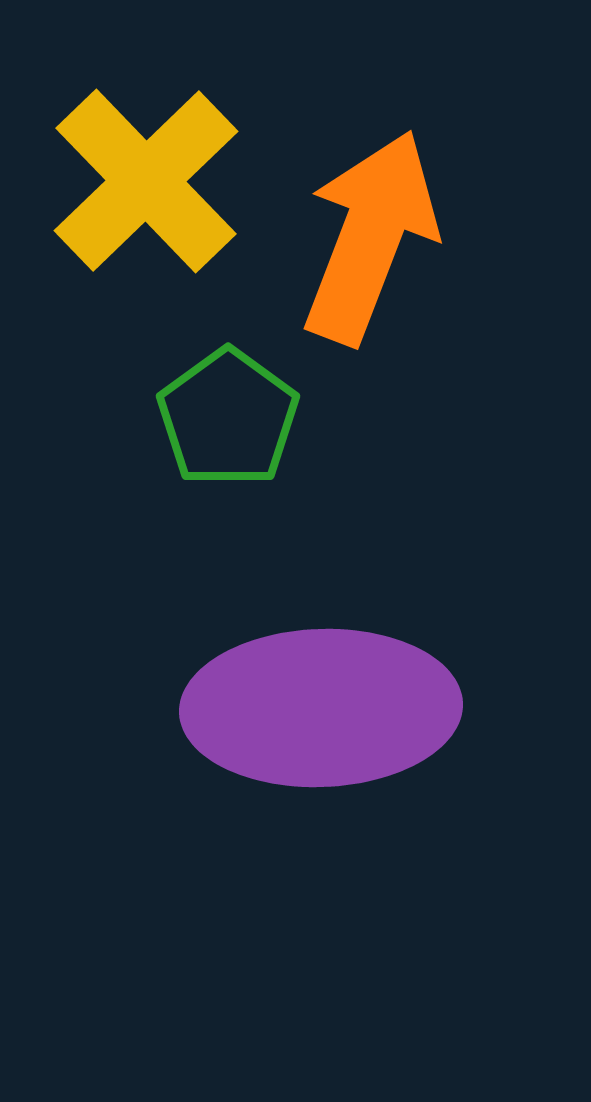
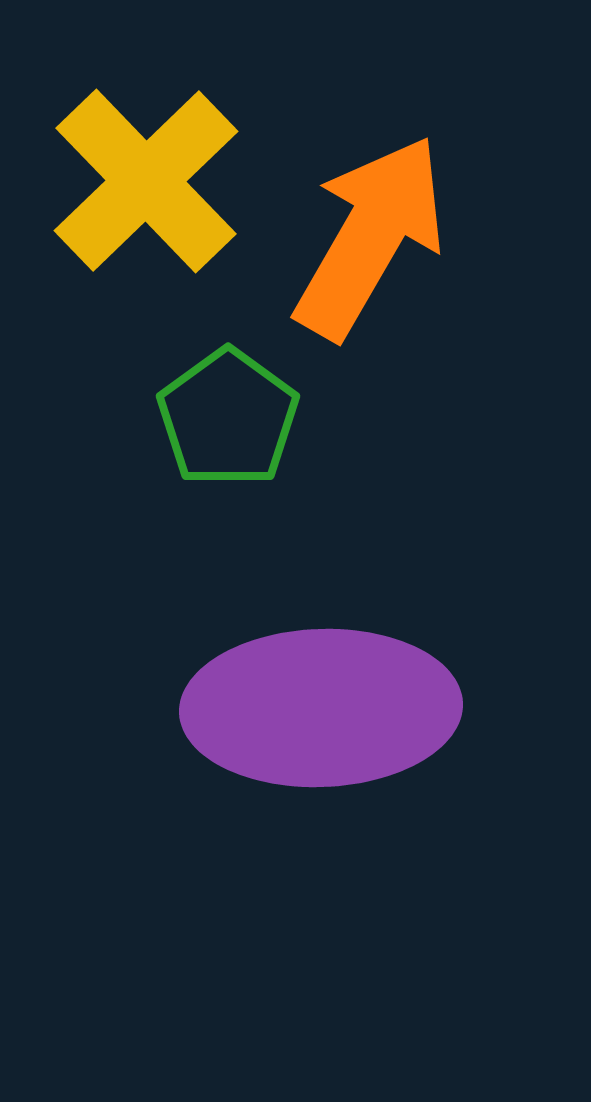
orange arrow: rotated 9 degrees clockwise
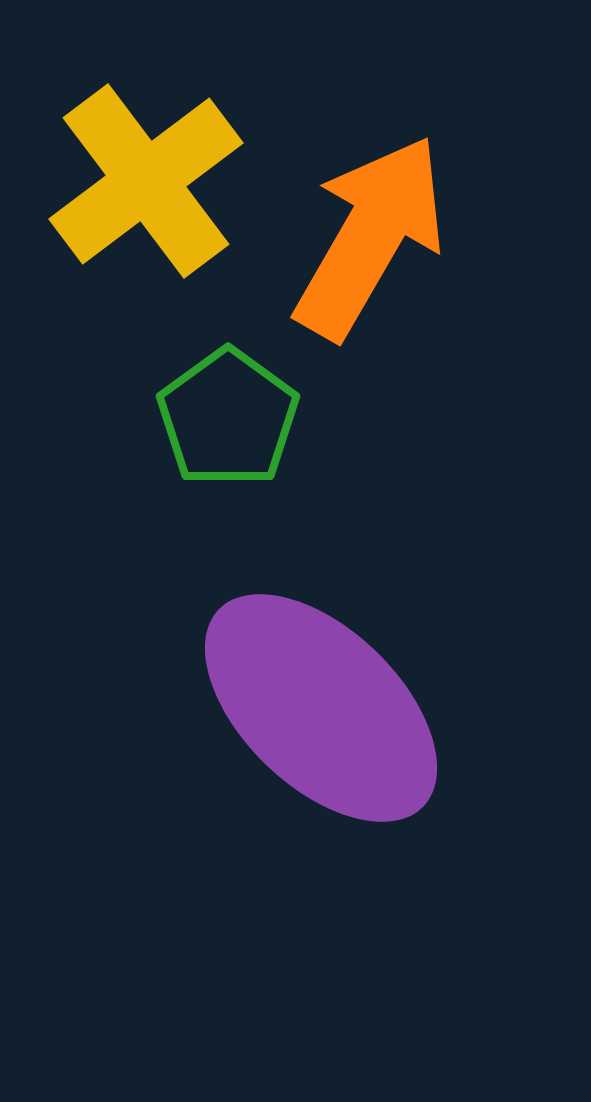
yellow cross: rotated 7 degrees clockwise
purple ellipse: rotated 46 degrees clockwise
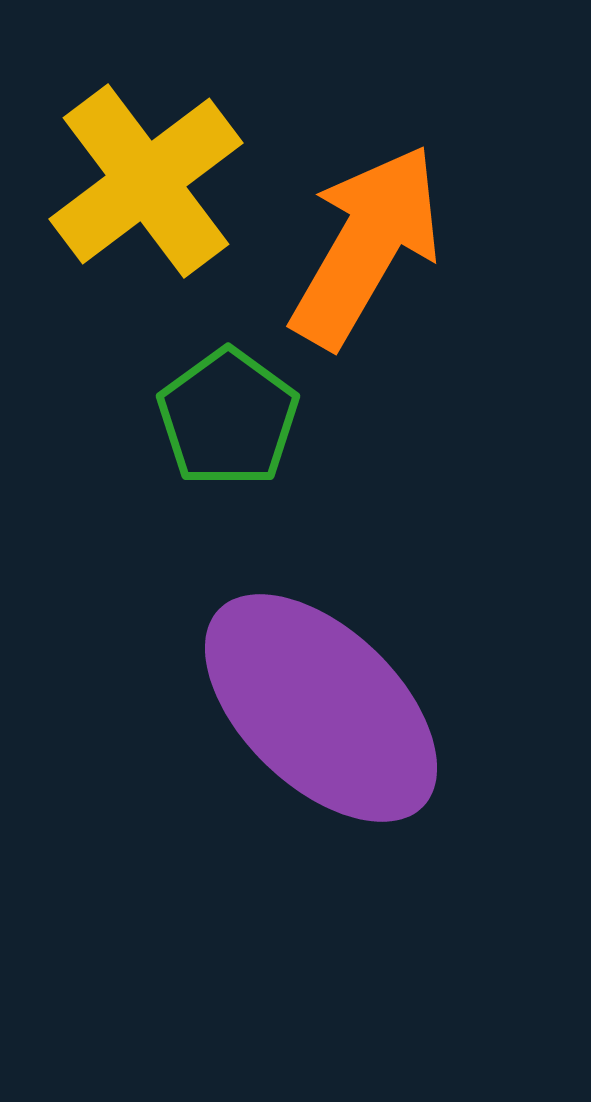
orange arrow: moved 4 px left, 9 px down
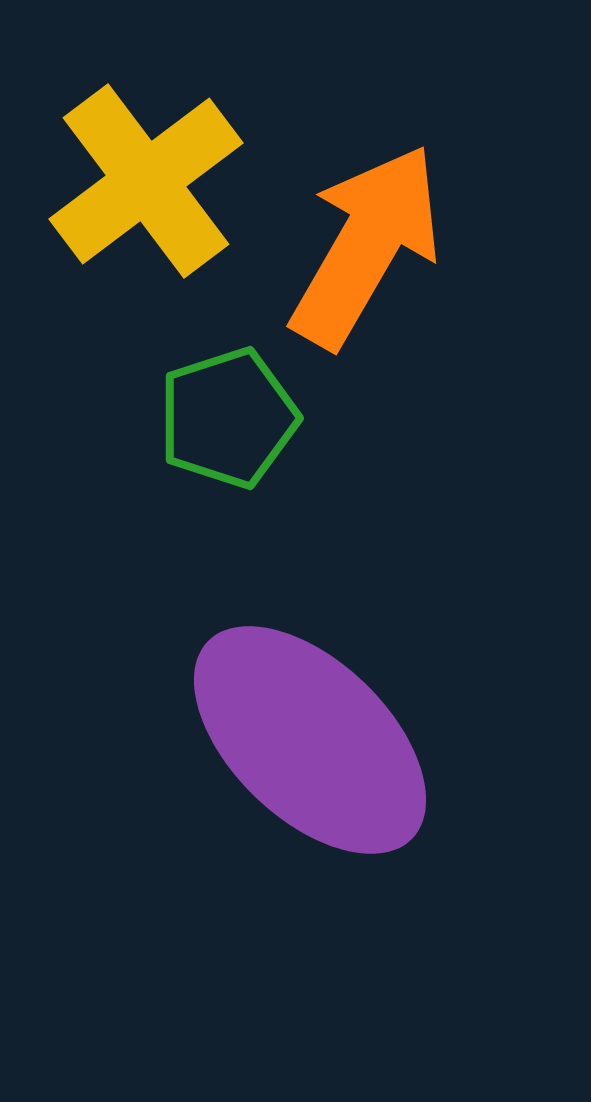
green pentagon: rotated 18 degrees clockwise
purple ellipse: moved 11 px left, 32 px down
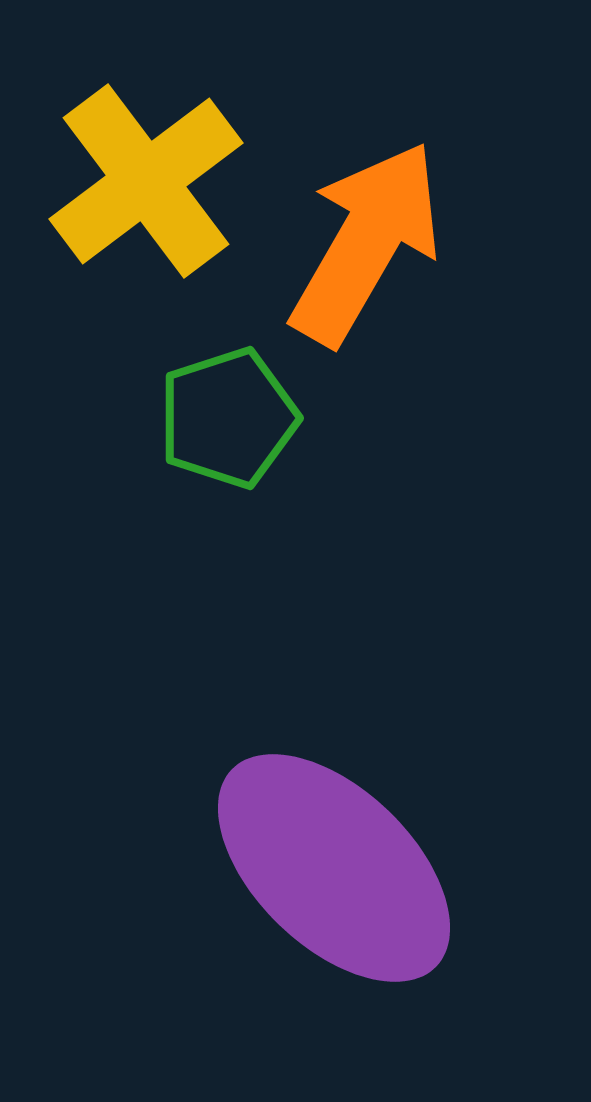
orange arrow: moved 3 px up
purple ellipse: moved 24 px right, 128 px down
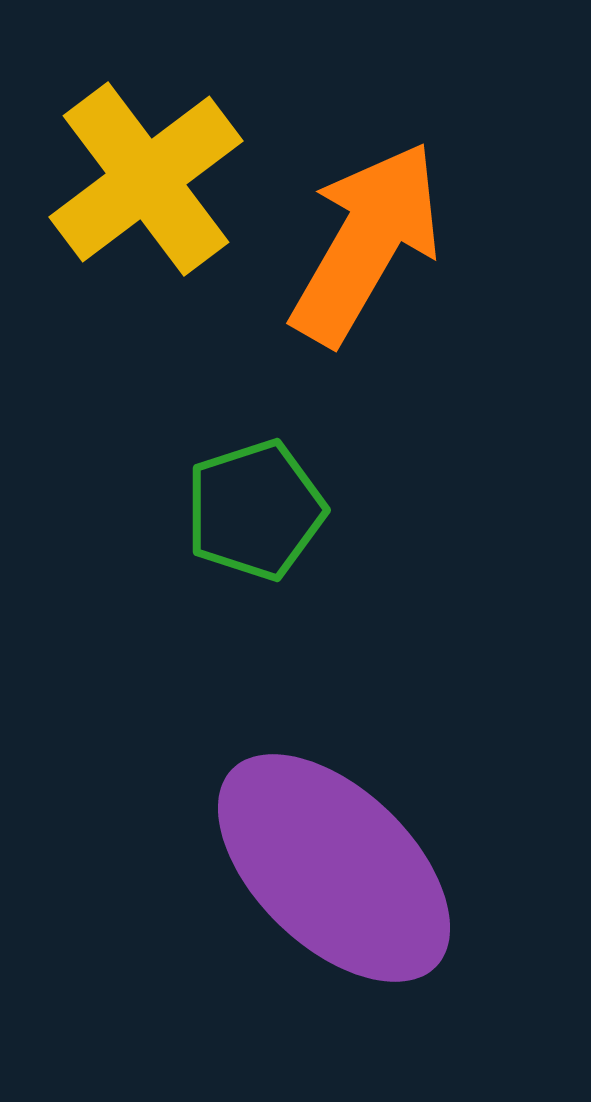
yellow cross: moved 2 px up
green pentagon: moved 27 px right, 92 px down
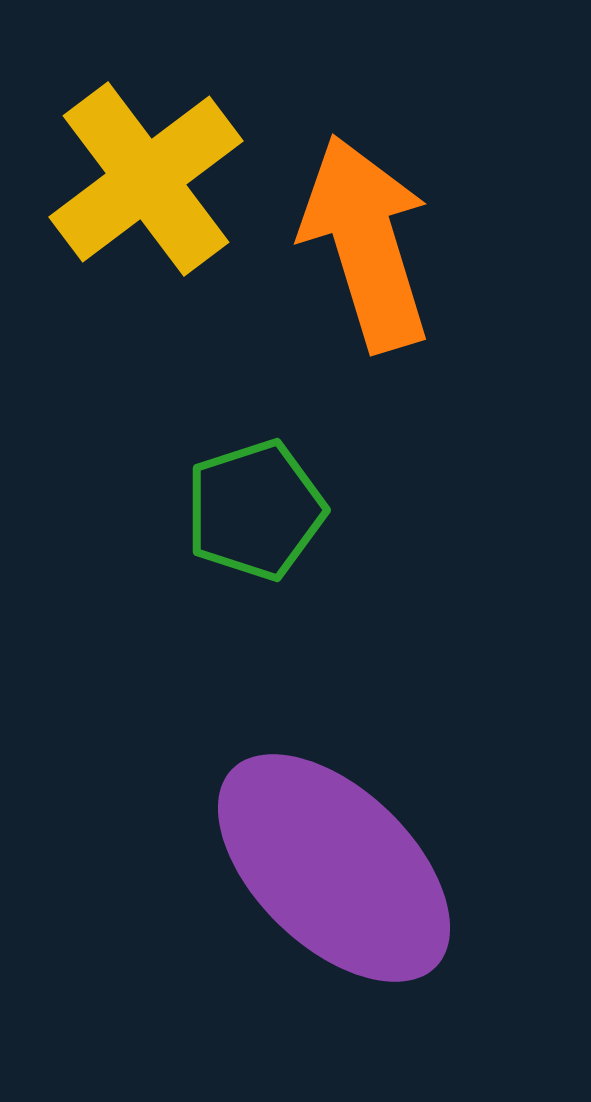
orange arrow: rotated 47 degrees counterclockwise
